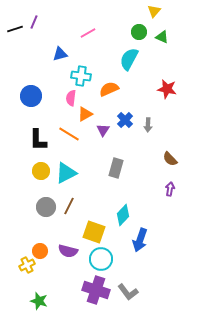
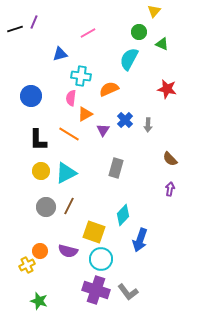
green triangle: moved 7 px down
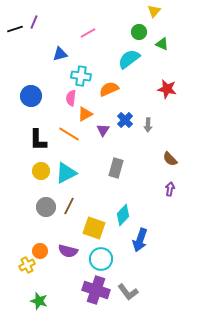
cyan semicircle: rotated 25 degrees clockwise
yellow square: moved 4 px up
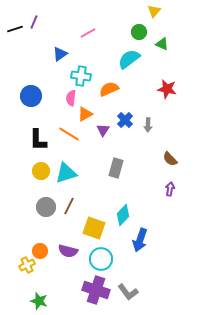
blue triangle: rotated 21 degrees counterclockwise
cyan triangle: rotated 10 degrees clockwise
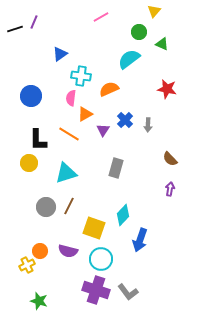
pink line: moved 13 px right, 16 px up
yellow circle: moved 12 px left, 8 px up
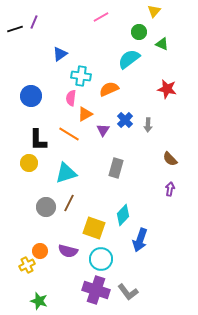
brown line: moved 3 px up
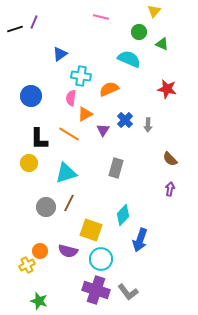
pink line: rotated 42 degrees clockwise
cyan semicircle: rotated 60 degrees clockwise
black L-shape: moved 1 px right, 1 px up
yellow square: moved 3 px left, 2 px down
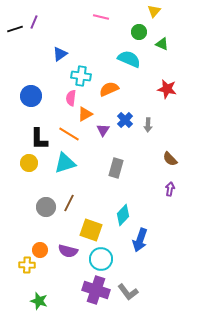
cyan triangle: moved 1 px left, 10 px up
orange circle: moved 1 px up
yellow cross: rotated 28 degrees clockwise
